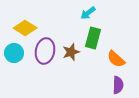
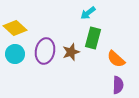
yellow diamond: moved 10 px left; rotated 10 degrees clockwise
cyan circle: moved 1 px right, 1 px down
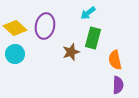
purple ellipse: moved 25 px up
orange semicircle: moved 1 px left, 1 px down; rotated 36 degrees clockwise
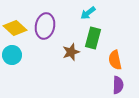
cyan circle: moved 3 px left, 1 px down
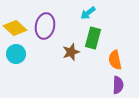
cyan circle: moved 4 px right, 1 px up
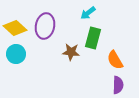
brown star: rotated 24 degrees clockwise
orange semicircle: rotated 18 degrees counterclockwise
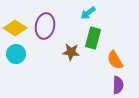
yellow diamond: rotated 10 degrees counterclockwise
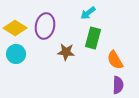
brown star: moved 5 px left
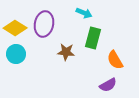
cyan arrow: moved 4 px left; rotated 119 degrees counterclockwise
purple ellipse: moved 1 px left, 2 px up
purple semicircle: moved 10 px left; rotated 60 degrees clockwise
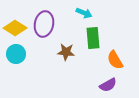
green rectangle: rotated 20 degrees counterclockwise
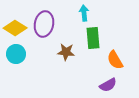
cyan arrow: rotated 119 degrees counterclockwise
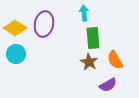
brown star: moved 23 px right, 10 px down; rotated 24 degrees clockwise
